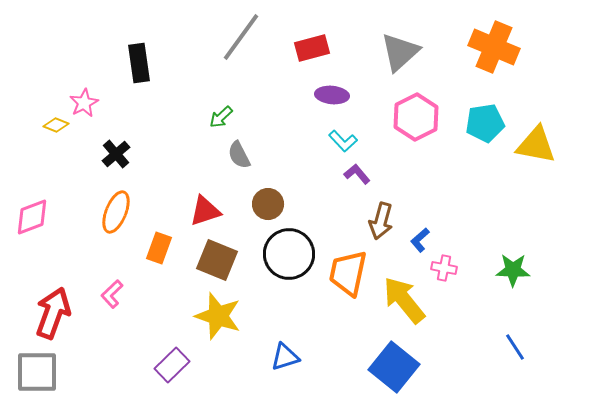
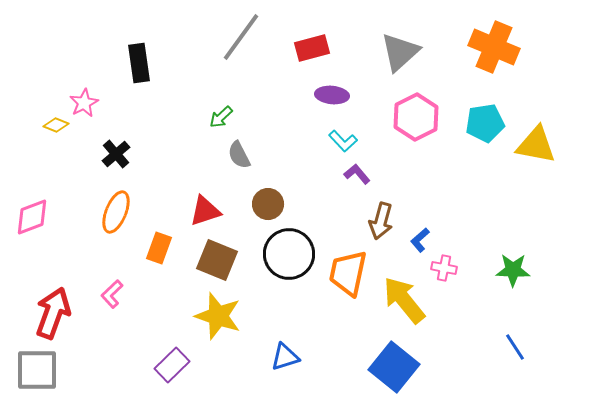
gray square: moved 2 px up
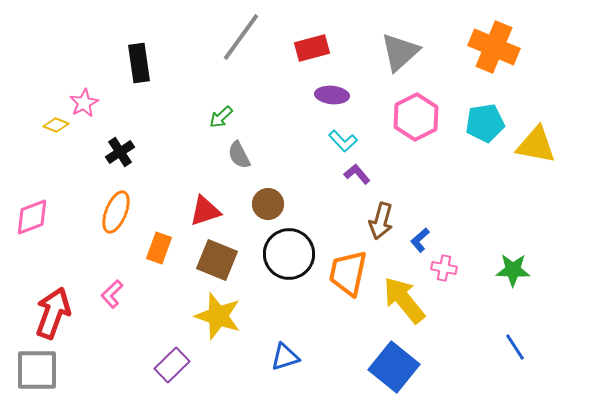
black cross: moved 4 px right, 2 px up; rotated 8 degrees clockwise
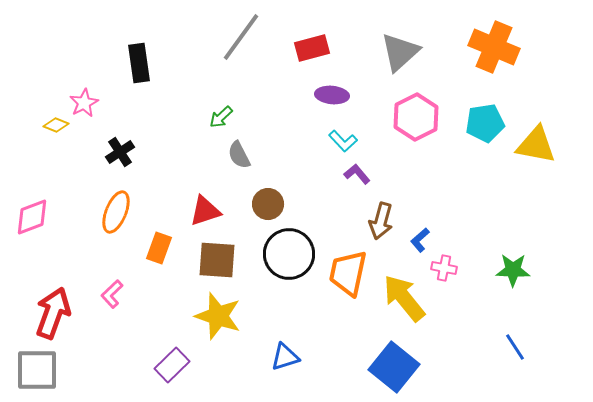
brown square: rotated 18 degrees counterclockwise
yellow arrow: moved 2 px up
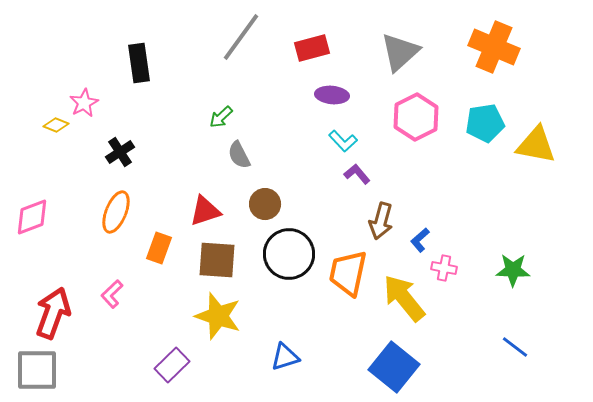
brown circle: moved 3 px left
blue line: rotated 20 degrees counterclockwise
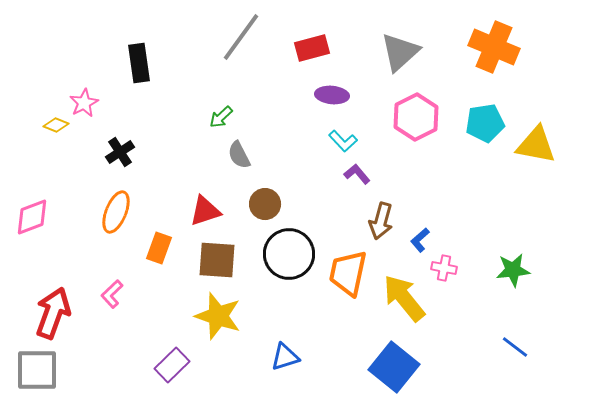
green star: rotated 8 degrees counterclockwise
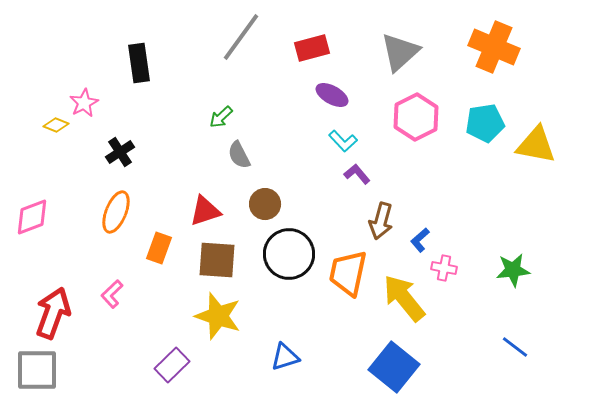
purple ellipse: rotated 24 degrees clockwise
